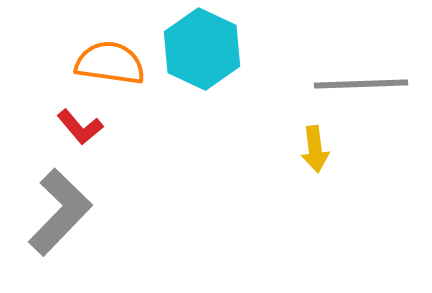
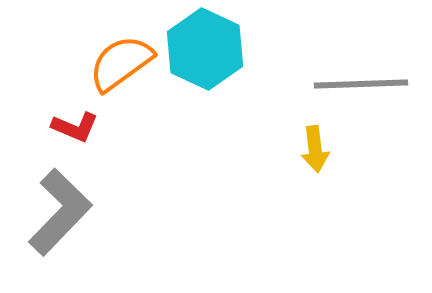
cyan hexagon: moved 3 px right
orange semicircle: moved 11 px right; rotated 44 degrees counterclockwise
red L-shape: moved 5 px left; rotated 27 degrees counterclockwise
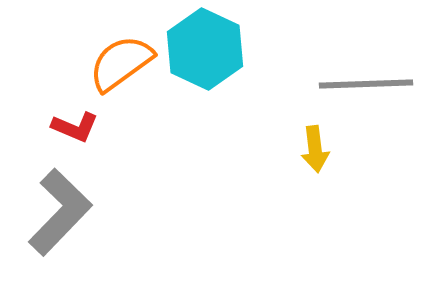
gray line: moved 5 px right
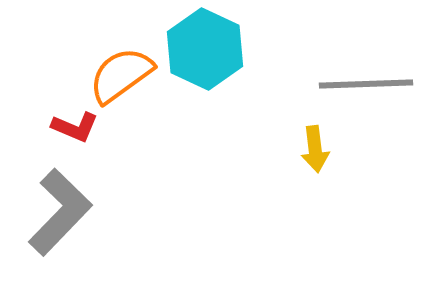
orange semicircle: moved 12 px down
